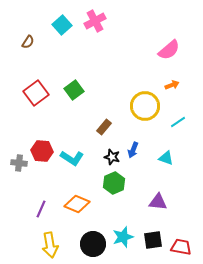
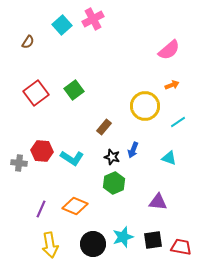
pink cross: moved 2 px left, 2 px up
cyan triangle: moved 3 px right
orange diamond: moved 2 px left, 2 px down
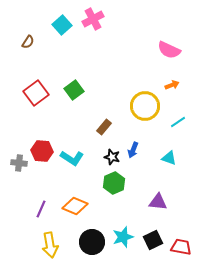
pink semicircle: rotated 65 degrees clockwise
black square: rotated 18 degrees counterclockwise
black circle: moved 1 px left, 2 px up
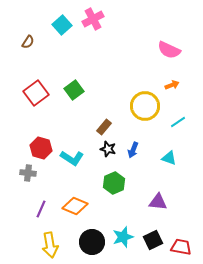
red hexagon: moved 1 px left, 3 px up; rotated 10 degrees clockwise
black star: moved 4 px left, 8 px up
gray cross: moved 9 px right, 10 px down
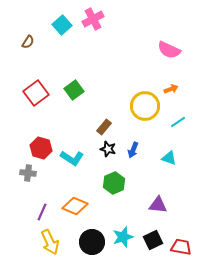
orange arrow: moved 1 px left, 4 px down
purple triangle: moved 3 px down
purple line: moved 1 px right, 3 px down
yellow arrow: moved 3 px up; rotated 15 degrees counterclockwise
